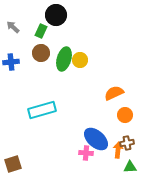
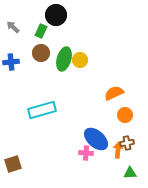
green triangle: moved 6 px down
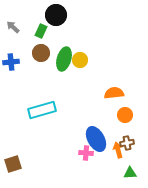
orange semicircle: rotated 18 degrees clockwise
blue ellipse: rotated 20 degrees clockwise
orange arrow: rotated 21 degrees counterclockwise
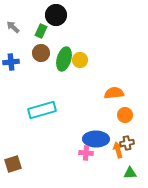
blue ellipse: rotated 60 degrees counterclockwise
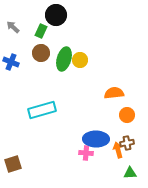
blue cross: rotated 28 degrees clockwise
orange circle: moved 2 px right
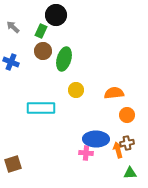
brown circle: moved 2 px right, 2 px up
yellow circle: moved 4 px left, 30 px down
cyan rectangle: moved 1 px left, 2 px up; rotated 16 degrees clockwise
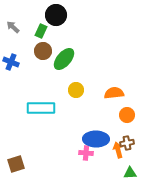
green ellipse: rotated 25 degrees clockwise
brown square: moved 3 px right
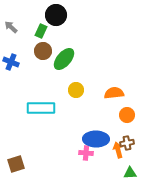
gray arrow: moved 2 px left
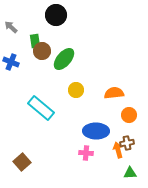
green rectangle: moved 6 px left, 10 px down; rotated 32 degrees counterclockwise
brown circle: moved 1 px left
cyan rectangle: rotated 40 degrees clockwise
orange circle: moved 2 px right
blue ellipse: moved 8 px up
brown square: moved 6 px right, 2 px up; rotated 24 degrees counterclockwise
